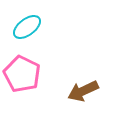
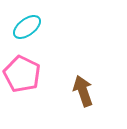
brown arrow: rotated 96 degrees clockwise
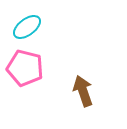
pink pentagon: moved 3 px right, 6 px up; rotated 12 degrees counterclockwise
